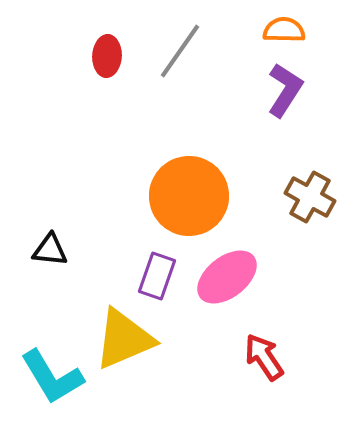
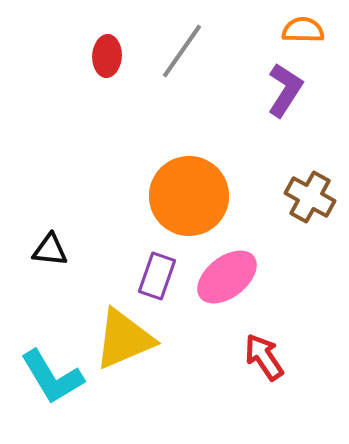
orange semicircle: moved 19 px right
gray line: moved 2 px right
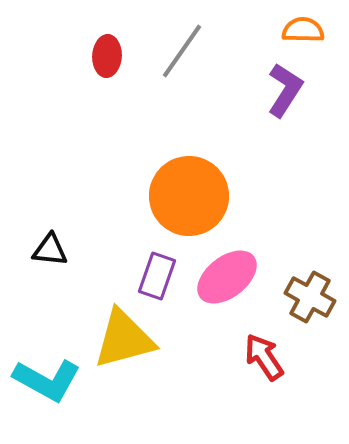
brown cross: moved 100 px down
yellow triangle: rotated 8 degrees clockwise
cyan L-shape: moved 5 px left, 3 px down; rotated 30 degrees counterclockwise
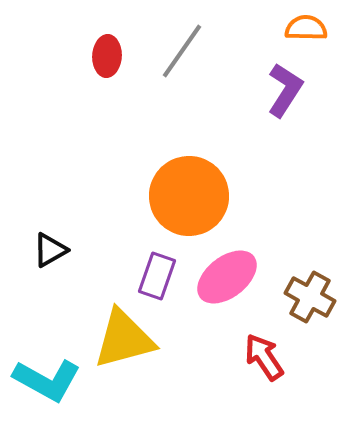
orange semicircle: moved 3 px right, 2 px up
black triangle: rotated 36 degrees counterclockwise
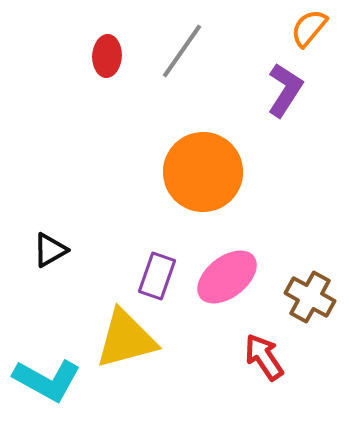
orange semicircle: moved 3 px right; rotated 51 degrees counterclockwise
orange circle: moved 14 px right, 24 px up
yellow triangle: moved 2 px right
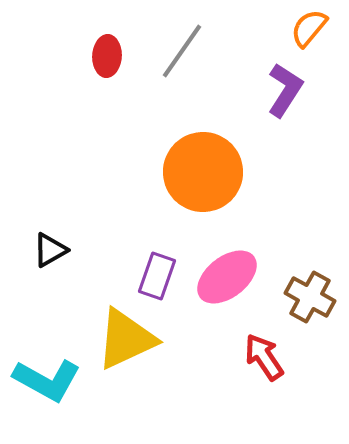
yellow triangle: rotated 10 degrees counterclockwise
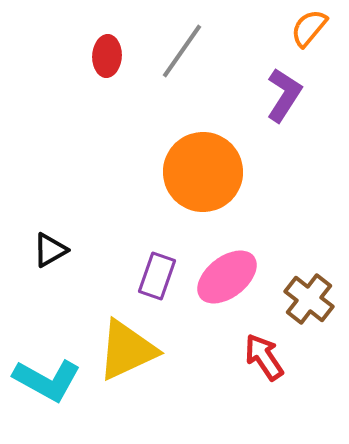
purple L-shape: moved 1 px left, 5 px down
brown cross: moved 1 px left, 2 px down; rotated 9 degrees clockwise
yellow triangle: moved 1 px right, 11 px down
